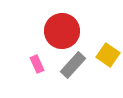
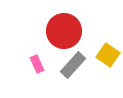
red circle: moved 2 px right
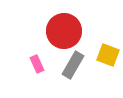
yellow square: rotated 15 degrees counterclockwise
gray rectangle: rotated 12 degrees counterclockwise
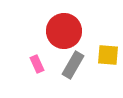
yellow square: rotated 15 degrees counterclockwise
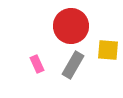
red circle: moved 7 px right, 5 px up
yellow square: moved 5 px up
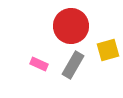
yellow square: rotated 20 degrees counterclockwise
pink rectangle: moved 2 px right; rotated 42 degrees counterclockwise
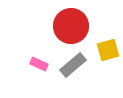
gray rectangle: rotated 20 degrees clockwise
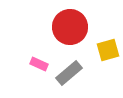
red circle: moved 1 px left, 1 px down
gray rectangle: moved 4 px left, 8 px down
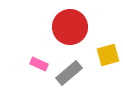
yellow square: moved 5 px down
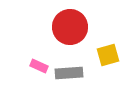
pink rectangle: moved 2 px down
gray rectangle: rotated 36 degrees clockwise
